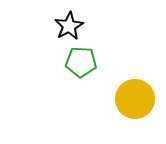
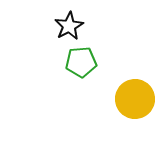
green pentagon: rotated 8 degrees counterclockwise
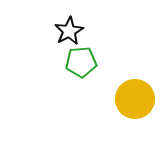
black star: moved 5 px down
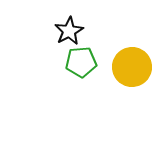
yellow circle: moved 3 px left, 32 px up
